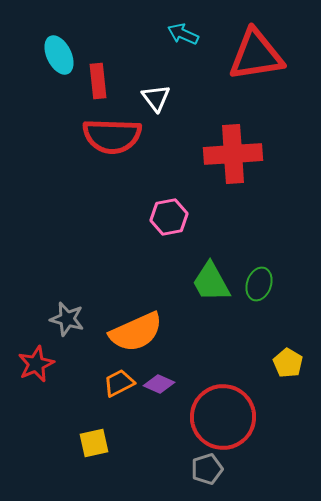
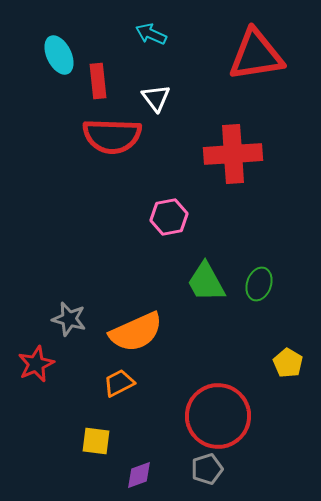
cyan arrow: moved 32 px left
green trapezoid: moved 5 px left
gray star: moved 2 px right
purple diamond: moved 20 px left, 91 px down; rotated 44 degrees counterclockwise
red circle: moved 5 px left, 1 px up
yellow square: moved 2 px right, 2 px up; rotated 20 degrees clockwise
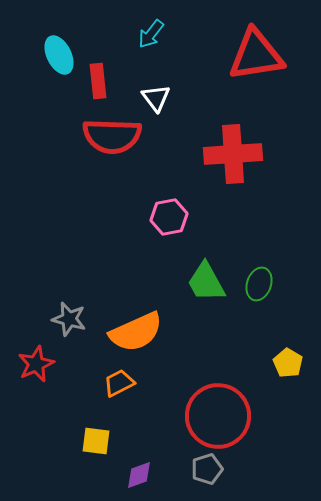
cyan arrow: rotated 76 degrees counterclockwise
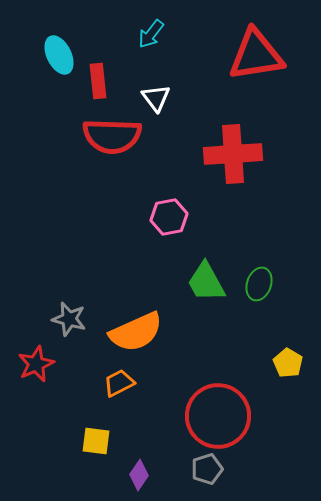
purple diamond: rotated 36 degrees counterclockwise
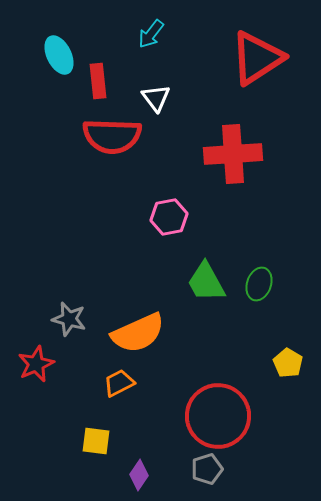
red triangle: moved 1 px right, 3 px down; rotated 24 degrees counterclockwise
orange semicircle: moved 2 px right, 1 px down
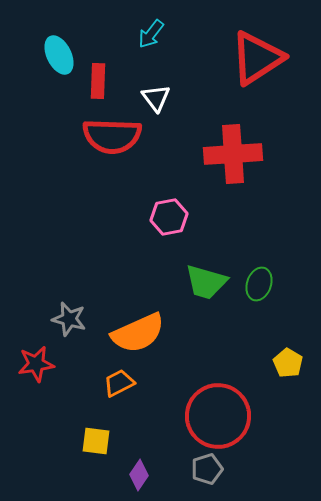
red rectangle: rotated 8 degrees clockwise
green trapezoid: rotated 45 degrees counterclockwise
red star: rotated 15 degrees clockwise
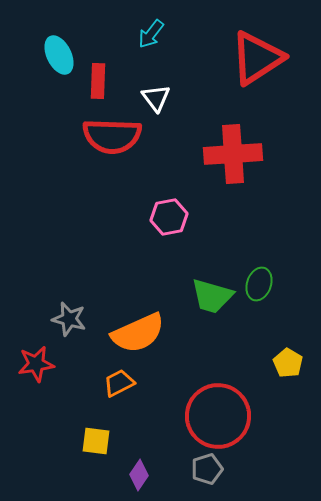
green trapezoid: moved 6 px right, 14 px down
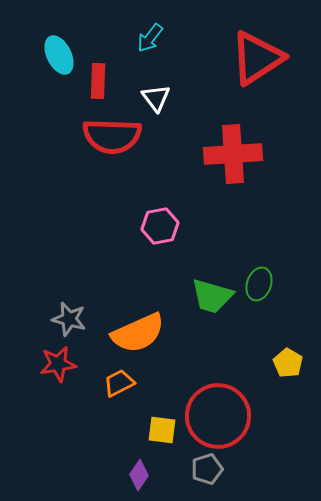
cyan arrow: moved 1 px left, 4 px down
pink hexagon: moved 9 px left, 9 px down
red star: moved 22 px right
yellow square: moved 66 px right, 11 px up
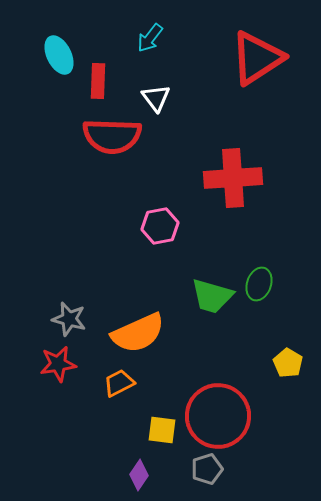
red cross: moved 24 px down
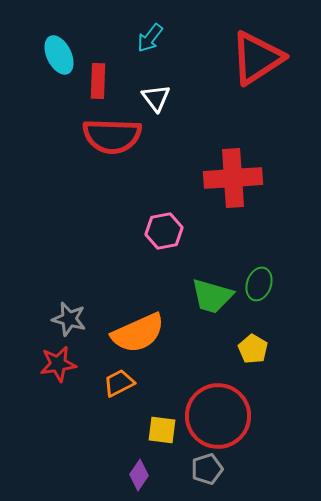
pink hexagon: moved 4 px right, 5 px down
yellow pentagon: moved 35 px left, 14 px up
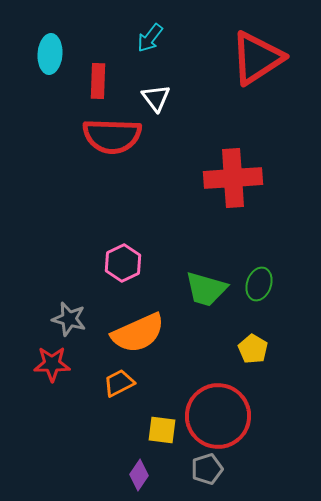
cyan ellipse: moved 9 px left, 1 px up; rotated 30 degrees clockwise
pink hexagon: moved 41 px left, 32 px down; rotated 15 degrees counterclockwise
green trapezoid: moved 6 px left, 7 px up
red star: moved 6 px left; rotated 9 degrees clockwise
